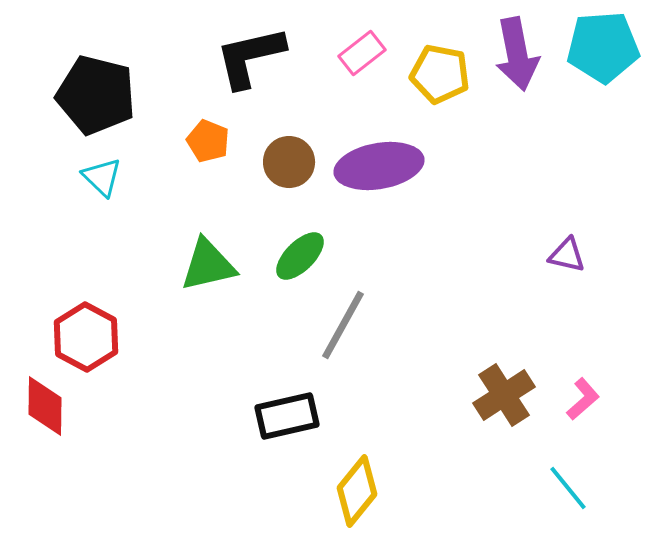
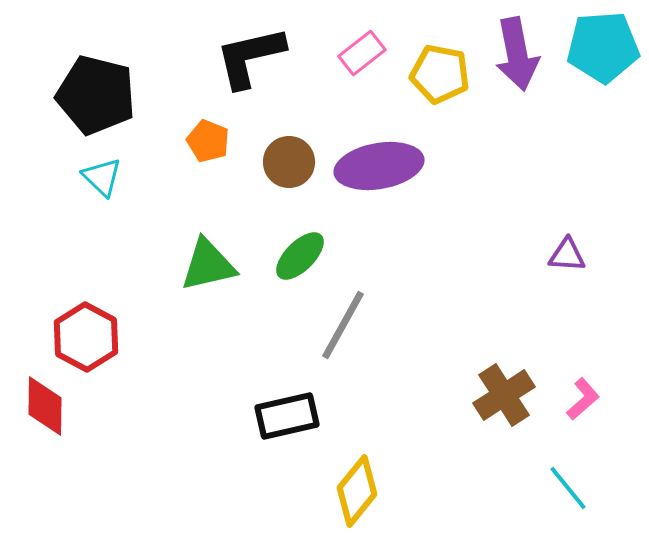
purple triangle: rotated 9 degrees counterclockwise
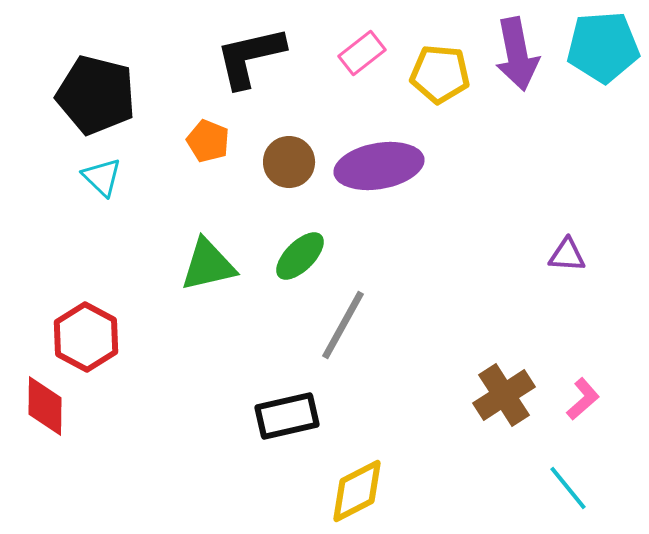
yellow pentagon: rotated 6 degrees counterclockwise
yellow diamond: rotated 24 degrees clockwise
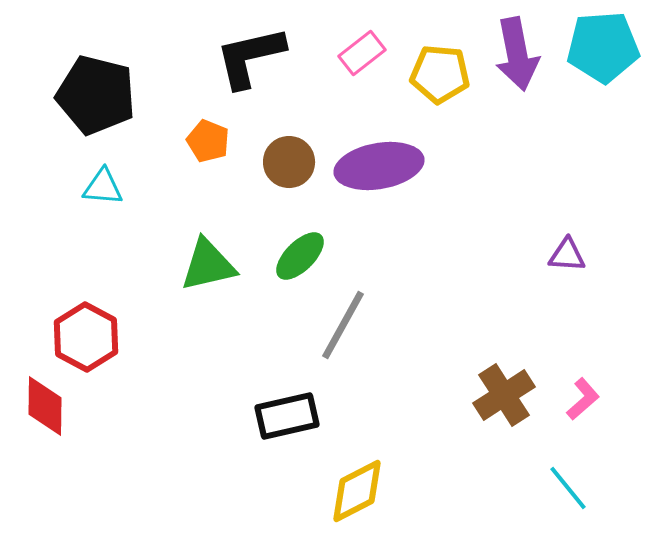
cyan triangle: moved 1 px right, 10 px down; rotated 39 degrees counterclockwise
